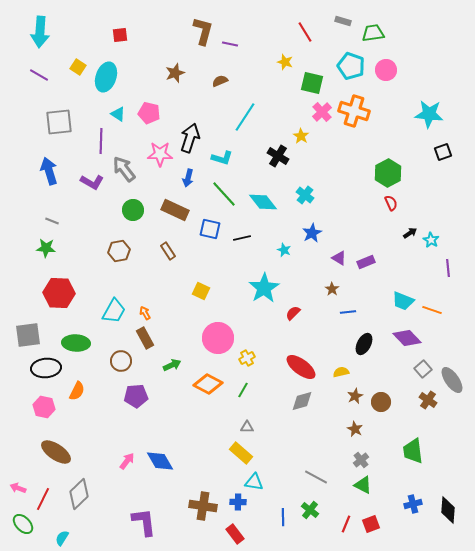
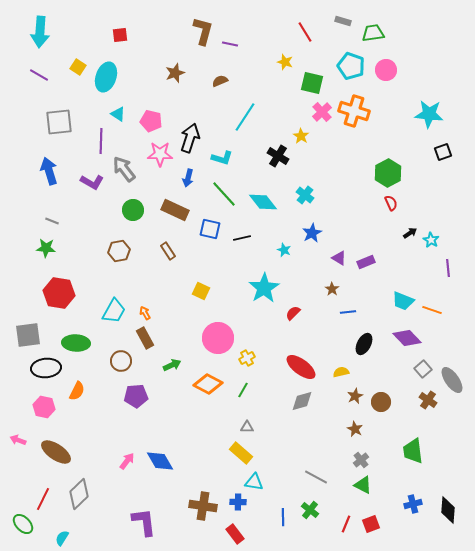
pink pentagon at (149, 113): moved 2 px right, 8 px down
red hexagon at (59, 293): rotated 8 degrees clockwise
pink arrow at (18, 488): moved 48 px up
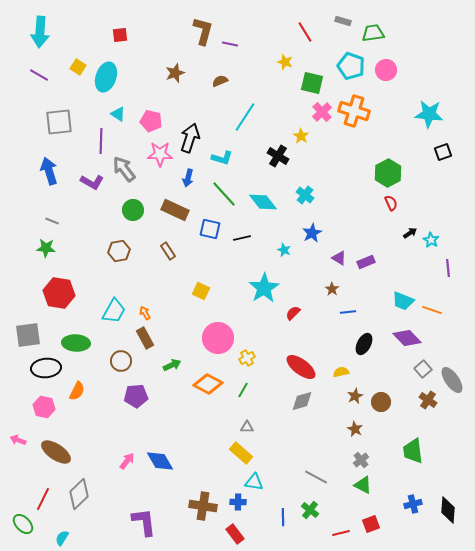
red line at (346, 524): moved 5 px left, 9 px down; rotated 54 degrees clockwise
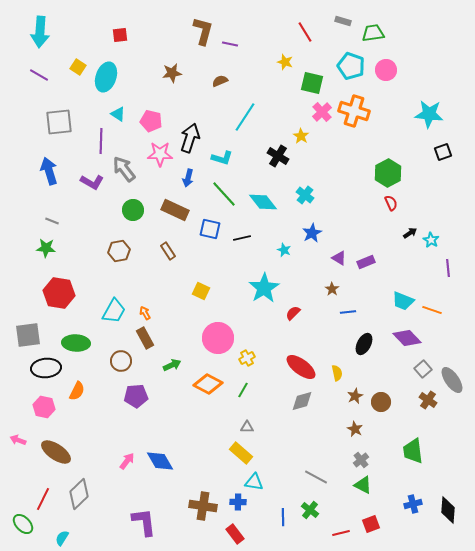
brown star at (175, 73): moved 3 px left; rotated 12 degrees clockwise
yellow semicircle at (341, 372): moved 4 px left, 1 px down; rotated 91 degrees clockwise
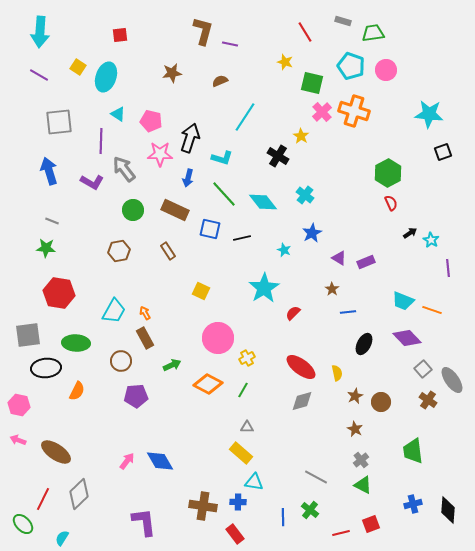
pink hexagon at (44, 407): moved 25 px left, 2 px up
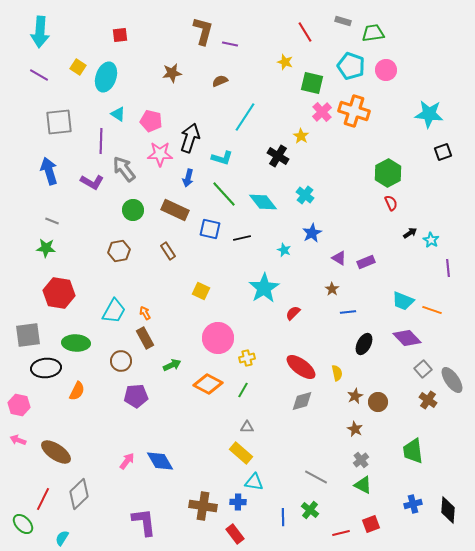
yellow cross at (247, 358): rotated 14 degrees clockwise
brown circle at (381, 402): moved 3 px left
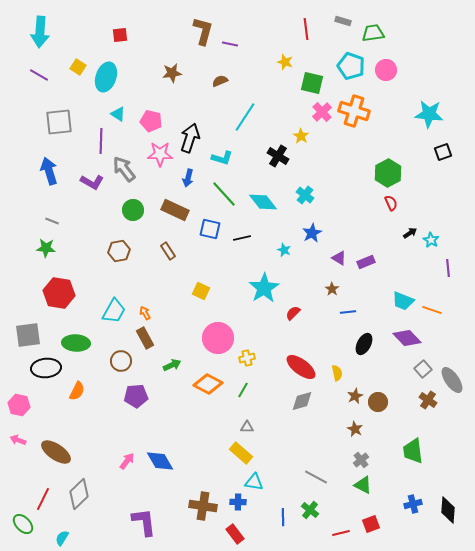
red line at (305, 32): moved 1 px right, 3 px up; rotated 25 degrees clockwise
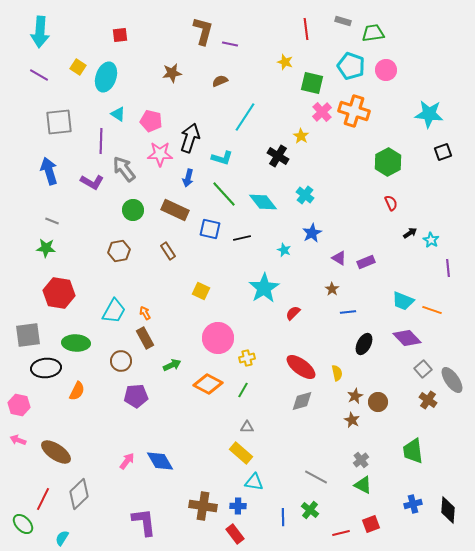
green hexagon at (388, 173): moved 11 px up
brown star at (355, 429): moved 3 px left, 9 px up
blue cross at (238, 502): moved 4 px down
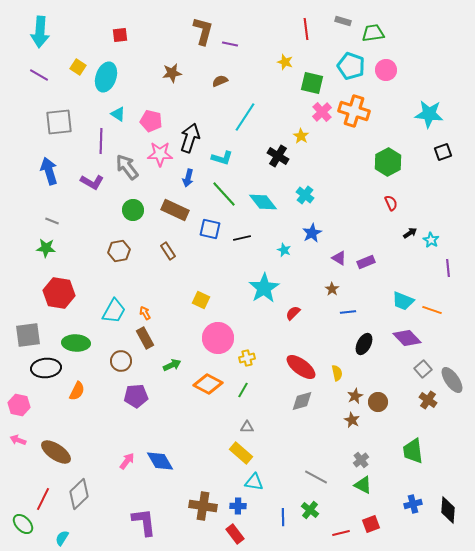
gray arrow at (124, 169): moved 3 px right, 2 px up
yellow square at (201, 291): moved 9 px down
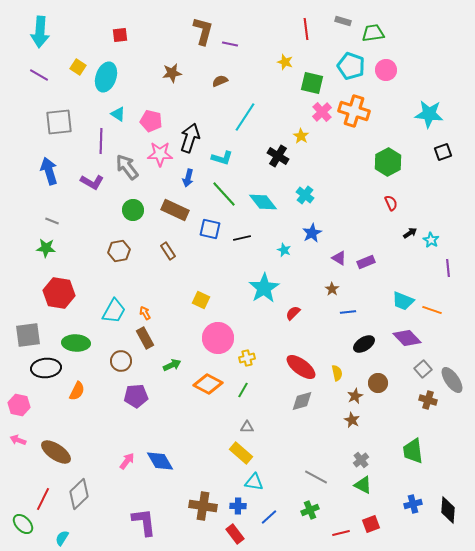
black ellipse at (364, 344): rotated 30 degrees clockwise
brown cross at (428, 400): rotated 18 degrees counterclockwise
brown circle at (378, 402): moved 19 px up
green cross at (310, 510): rotated 30 degrees clockwise
blue line at (283, 517): moved 14 px left; rotated 48 degrees clockwise
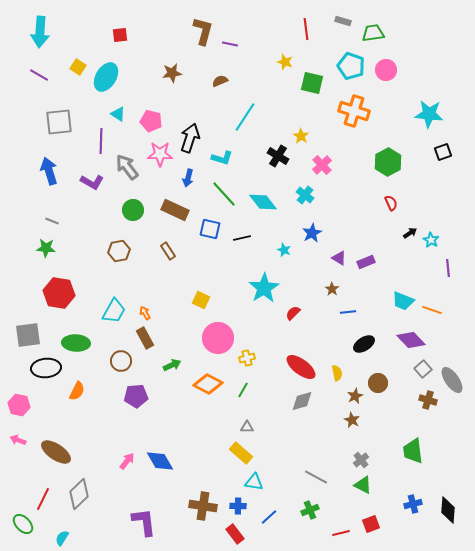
cyan ellipse at (106, 77): rotated 12 degrees clockwise
pink cross at (322, 112): moved 53 px down
purple diamond at (407, 338): moved 4 px right, 2 px down
